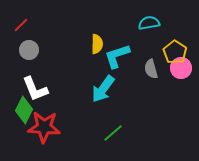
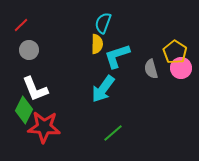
cyan semicircle: moved 46 px left; rotated 60 degrees counterclockwise
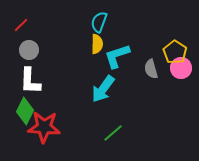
cyan semicircle: moved 4 px left, 1 px up
white L-shape: moved 5 px left, 8 px up; rotated 24 degrees clockwise
green diamond: moved 1 px right, 1 px down
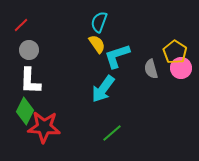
yellow semicircle: rotated 36 degrees counterclockwise
green line: moved 1 px left
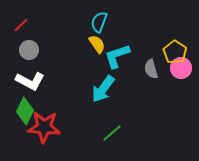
white L-shape: rotated 64 degrees counterclockwise
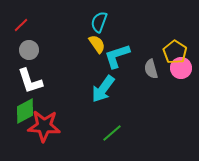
white L-shape: rotated 44 degrees clockwise
green diamond: rotated 36 degrees clockwise
red star: moved 1 px up
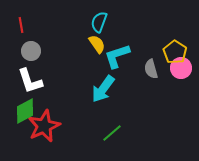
red line: rotated 56 degrees counterclockwise
gray circle: moved 2 px right, 1 px down
red star: rotated 28 degrees counterclockwise
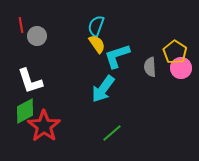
cyan semicircle: moved 3 px left, 4 px down
gray circle: moved 6 px right, 15 px up
gray semicircle: moved 1 px left, 2 px up; rotated 12 degrees clockwise
red star: rotated 12 degrees counterclockwise
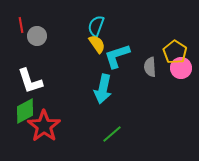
cyan arrow: rotated 24 degrees counterclockwise
green line: moved 1 px down
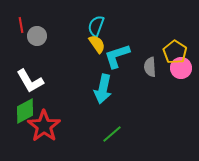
white L-shape: rotated 12 degrees counterclockwise
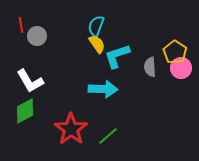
cyan arrow: rotated 100 degrees counterclockwise
red star: moved 27 px right, 3 px down
green line: moved 4 px left, 2 px down
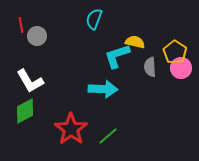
cyan semicircle: moved 2 px left, 7 px up
yellow semicircle: moved 38 px right, 2 px up; rotated 42 degrees counterclockwise
